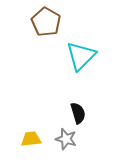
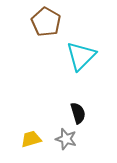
yellow trapezoid: rotated 10 degrees counterclockwise
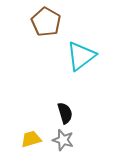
cyan triangle: rotated 8 degrees clockwise
black semicircle: moved 13 px left
gray star: moved 3 px left, 1 px down
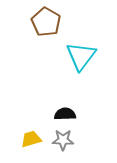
cyan triangle: rotated 16 degrees counterclockwise
black semicircle: moved 1 px down; rotated 75 degrees counterclockwise
gray star: rotated 15 degrees counterclockwise
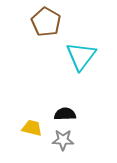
yellow trapezoid: moved 1 px right, 11 px up; rotated 30 degrees clockwise
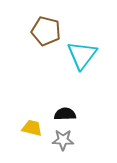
brown pentagon: moved 9 px down; rotated 16 degrees counterclockwise
cyan triangle: moved 1 px right, 1 px up
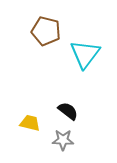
cyan triangle: moved 3 px right, 1 px up
black semicircle: moved 3 px right, 3 px up; rotated 40 degrees clockwise
yellow trapezoid: moved 2 px left, 5 px up
